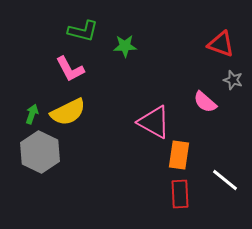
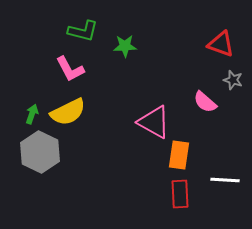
white line: rotated 36 degrees counterclockwise
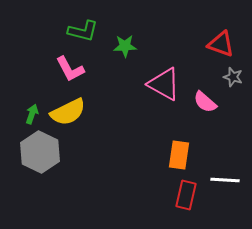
gray star: moved 3 px up
pink triangle: moved 10 px right, 38 px up
red rectangle: moved 6 px right, 1 px down; rotated 16 degrees clockwise
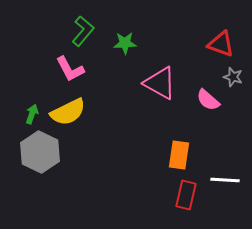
green L-shape: rotated 64 degrees counterclockwise
green star: moved 3 px up
pink triangle: moved 4 px left, 1 px up
pink semicircle: moved 3 px right, 2 px up
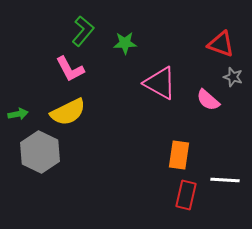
green arrow: moved 14 px left; rotated 60 degrees clockwise
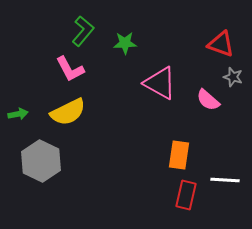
gray hexagon: moved 1 px right, 9 px down
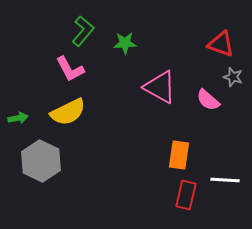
pink triangle: moved 4 px down
green arrow: moved 4 px down
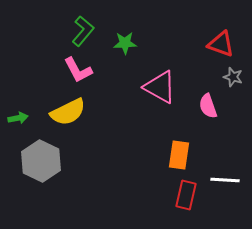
pink L-shape: moved 8 px right, 1 px down
pink semicircle: moved 6 px down; rotated 30 degrees clockwise
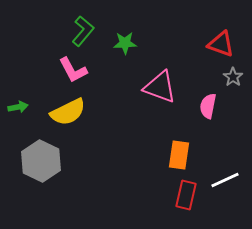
pink L-shape: moved 5 px left
gray star: rotated 18 degrees clockwise
pink triangle: rotated 9 degrees counterclockwise
pink semicircle: rotated 30 degrees clockwise
green arrow: moved 11 px up
white line: rotated 28 degrees counterclockwise
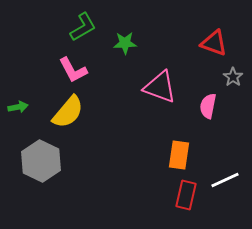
green L-shape: moved 4 px up; rotated 20 degrees clockwise
red triangle: moved 7 px left, 1 px up
yellow semicircle: rotated 24 degrees counterclockwise
